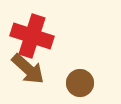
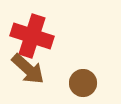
brown circle: moved 3 px right
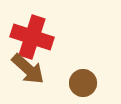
red cross: moved 1 px down
